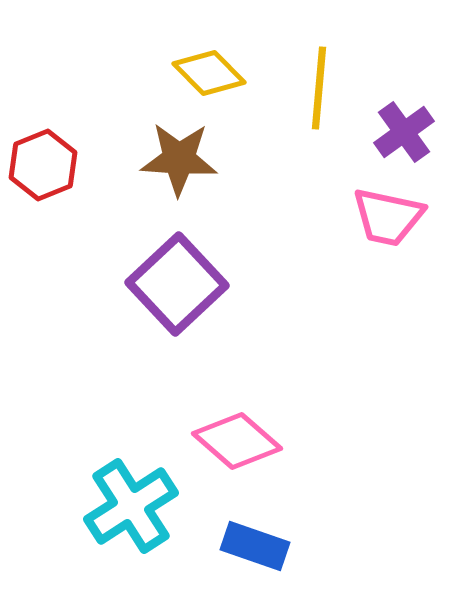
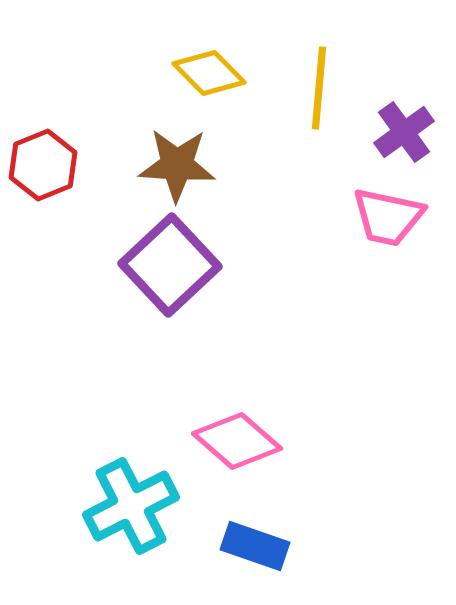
brown star: moved 2 px left, 6 px down
purple square: moved 7 px left, 19 px up
cyan cross: rotated 6 degrees clockwise
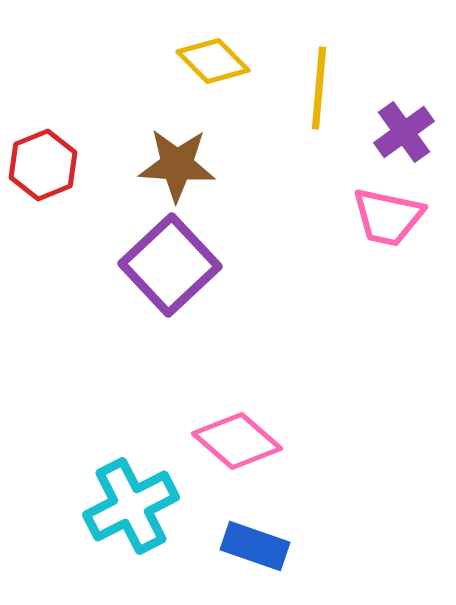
yellow diamond: moved 4 px right, 12 px up
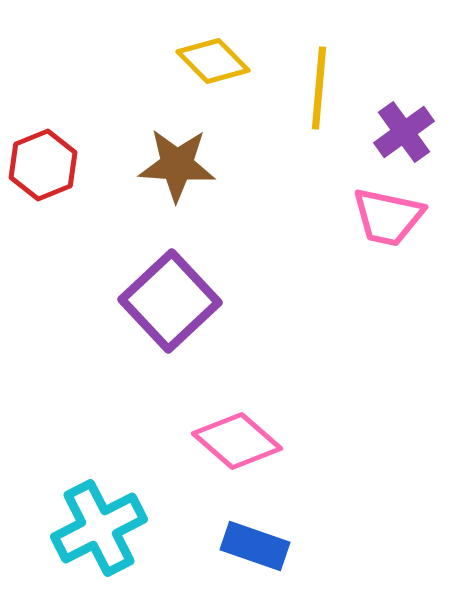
purple square: moved 36 px down
cyan cross: moved 32 px left, 22 px down
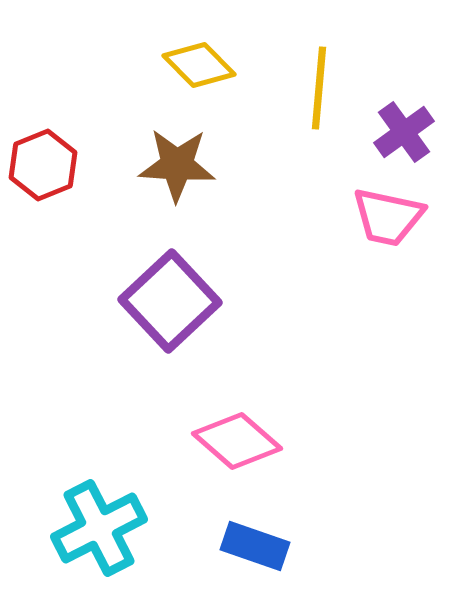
yellow diamond: moved 14 px left, 4 px down
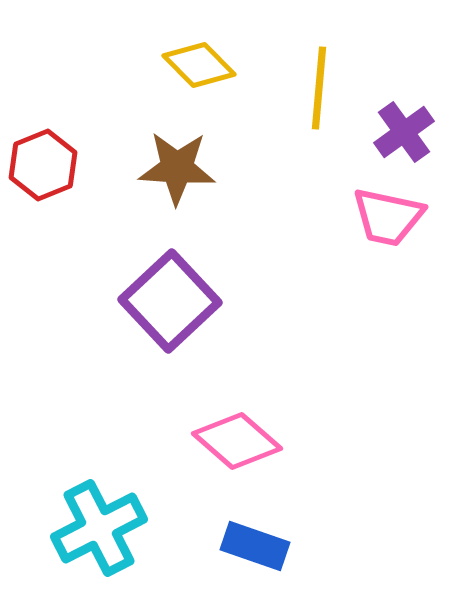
brown star: moved 3 px down
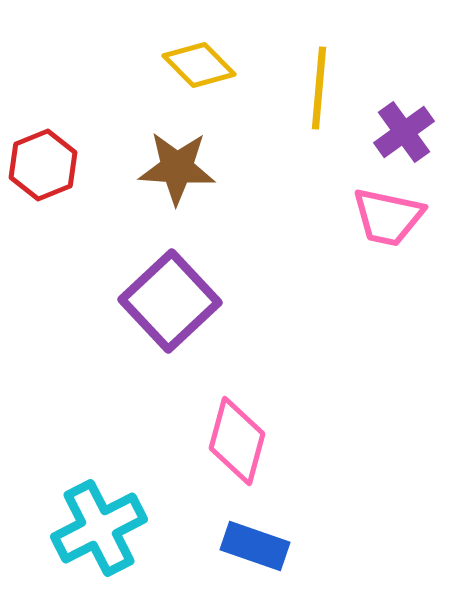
pink diamond: rotated 64 degrees clockwise
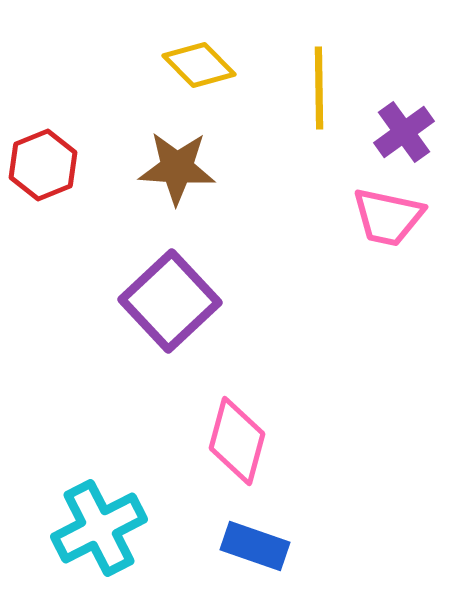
yellow line: rotated 6 degrees counterclockwise
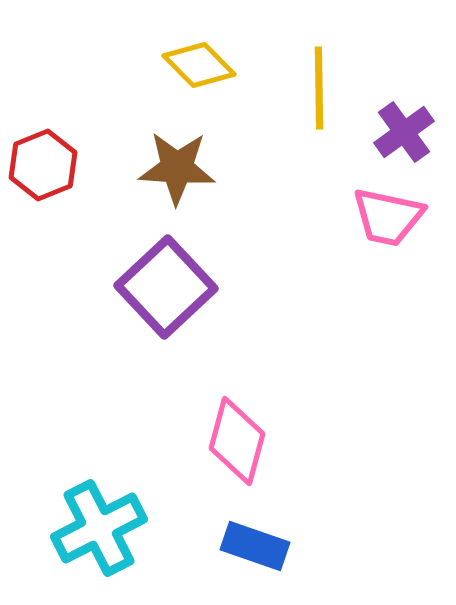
purple square: moved 4 px left, 14 px up
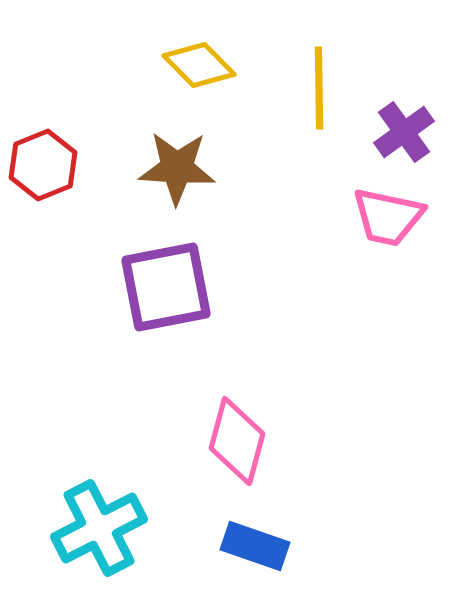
purple square: rotated 32 degrees clockwise
